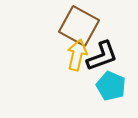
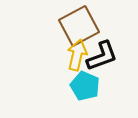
brown square: rotated 33 degrees clockwise
cyan pentagon: moved 26 px left
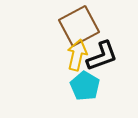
cyan pentagon: rotated 8 degrees clockwise
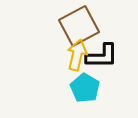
black L-shape: rotated 20 degrees clockwise
cyan pentagon: moved 2 px down
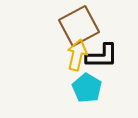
cyan pentagon: moved 2 px right
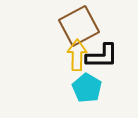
yellow arrow: rotated 12 degrees counterclockwise
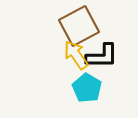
yellow arrow: moved 1 px left; rotated 36 degrees counterclockwise
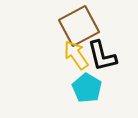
black L-shape: rotated 76 degrees clockwise
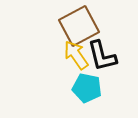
cyan pentagon: rotated 20 degrees counterclockwise
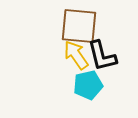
brown square: rotated 33 degrees clockwise
cyan pentagon: moved 1 px right, 3 px up; rotated 24 degrees counterclockwise
